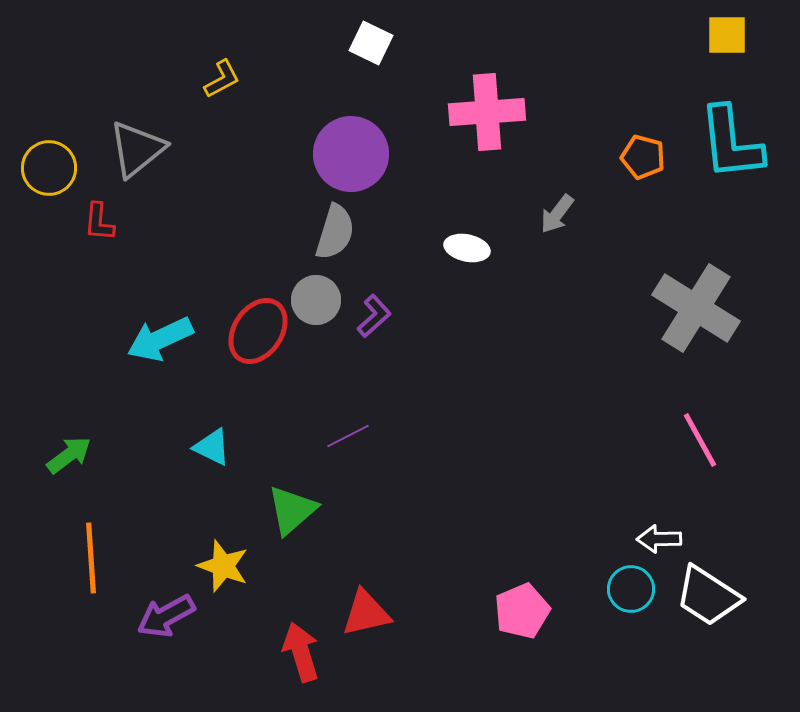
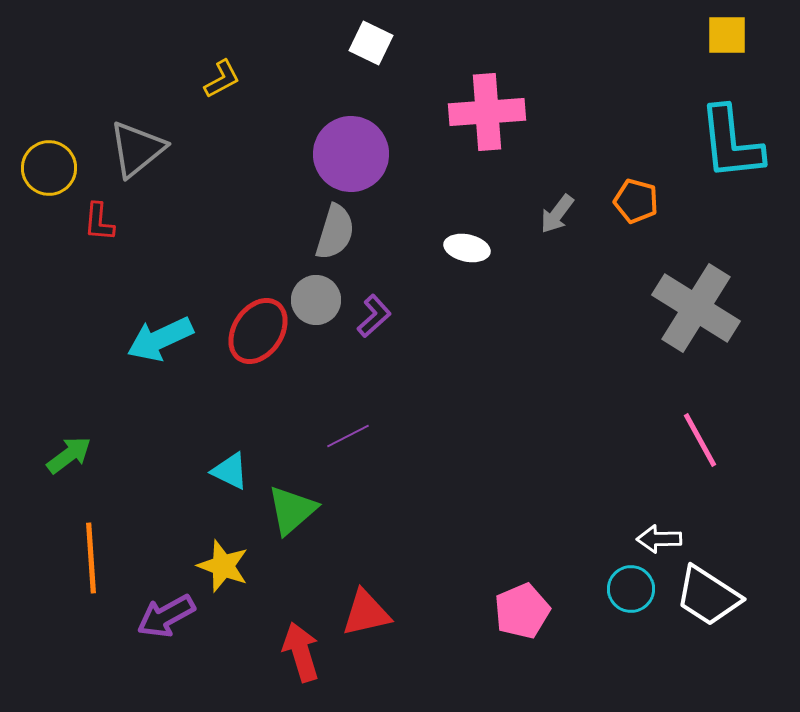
orange pentagon: moved 7 px left, 44 px down
cyan triangle: moved 18 px right, 24 px down
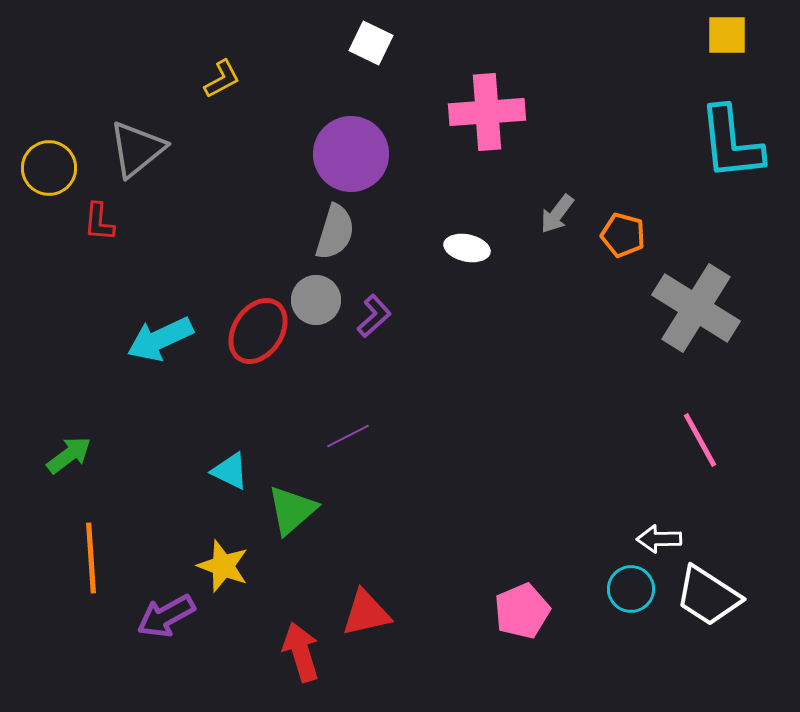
orange pentagon: moved 13 px left, 34 px down
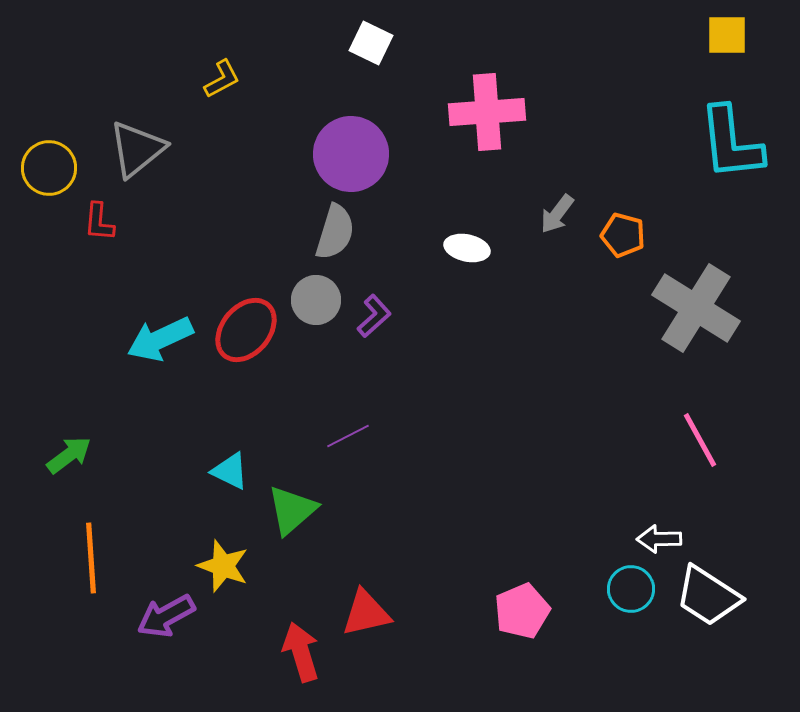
red ellipse: moved 12 px left, 1 px up; rotated 6 degrees clockwise
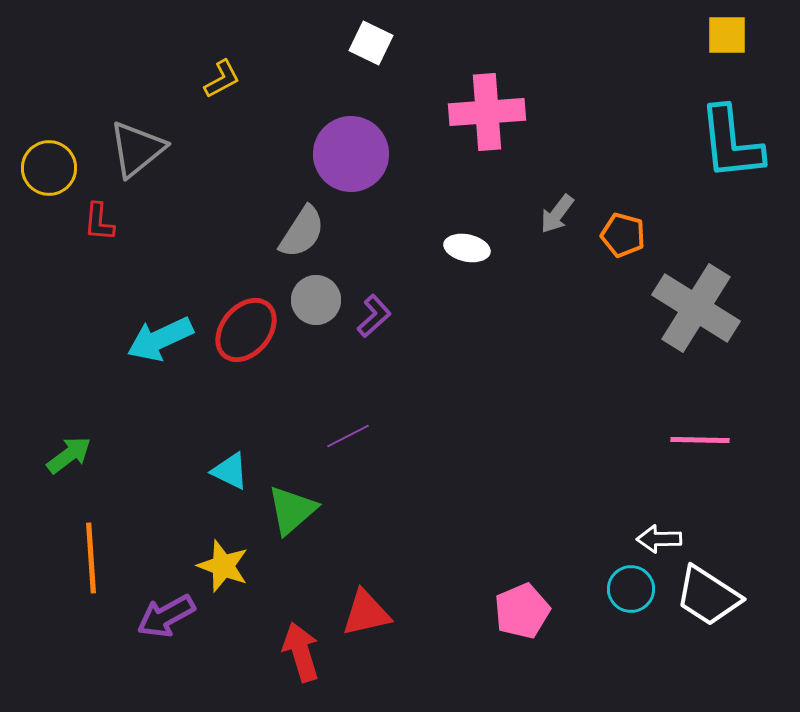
gray semicircle: moved 33 px left; rotated 16 degrees clockwise
pink line: rotated 60 degrees counterclockwise
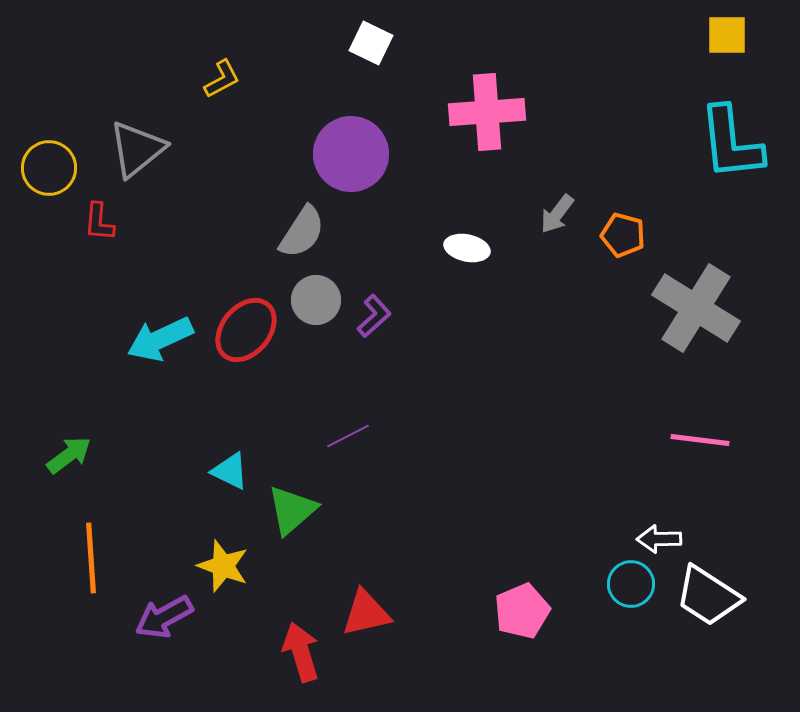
pink line: rotated 6 degrees clockwise
cyan circle: moved 5 px up
purple arrow: moved 2 px left, 1 px down
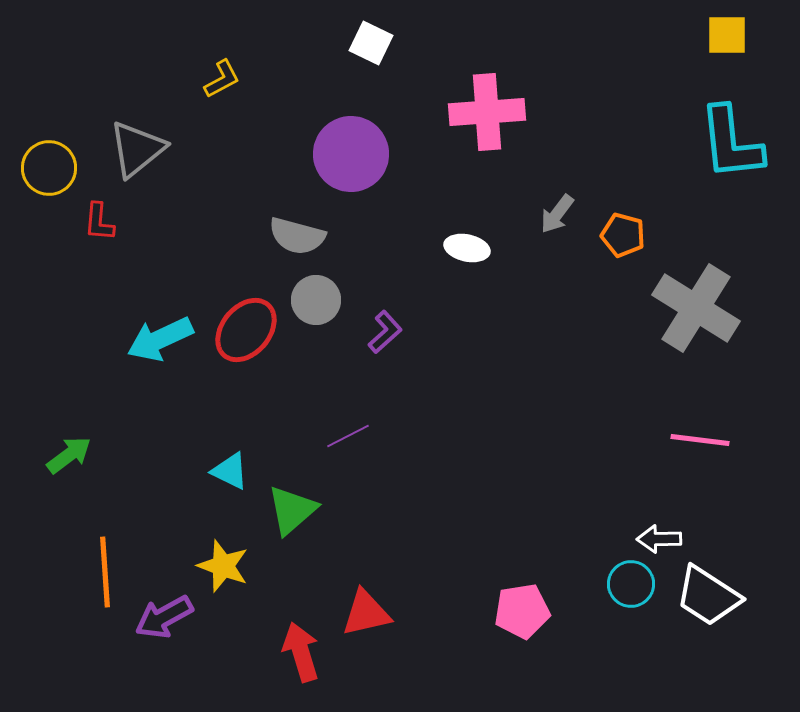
gray semicircle: moved 5 px left, 4 px down; rotated 72 degrees clockwise
purple L-shape: moved 11 px right, 16 px down
orange line: moved 14 px right, 14 px down
pink pentagon: rotated 14 degrees clockwise
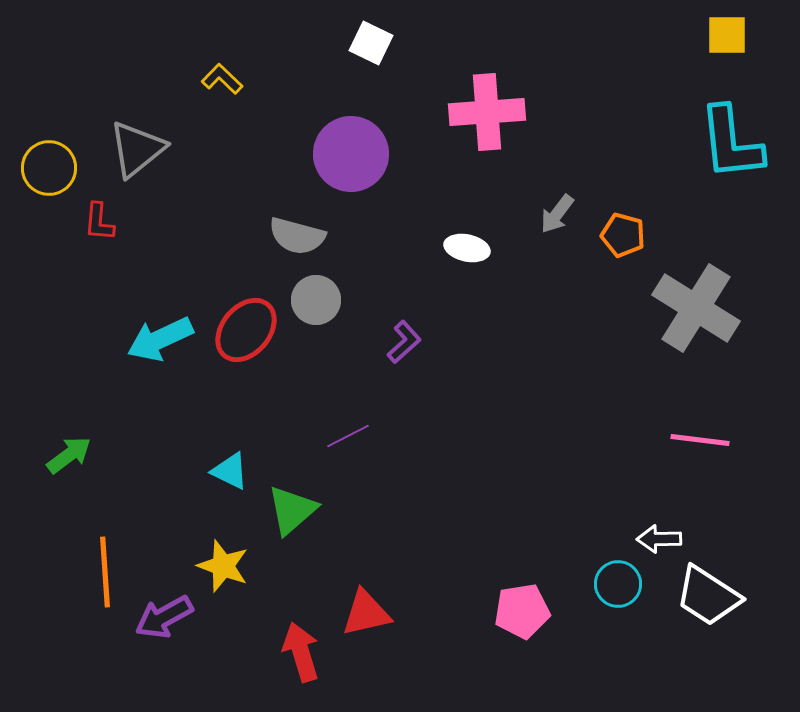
yellow L-shape: rotated 108 degrees counterclockwise
purple L-shape: moved 19 px right, 10 px down
cyan circle: moved 13 px left
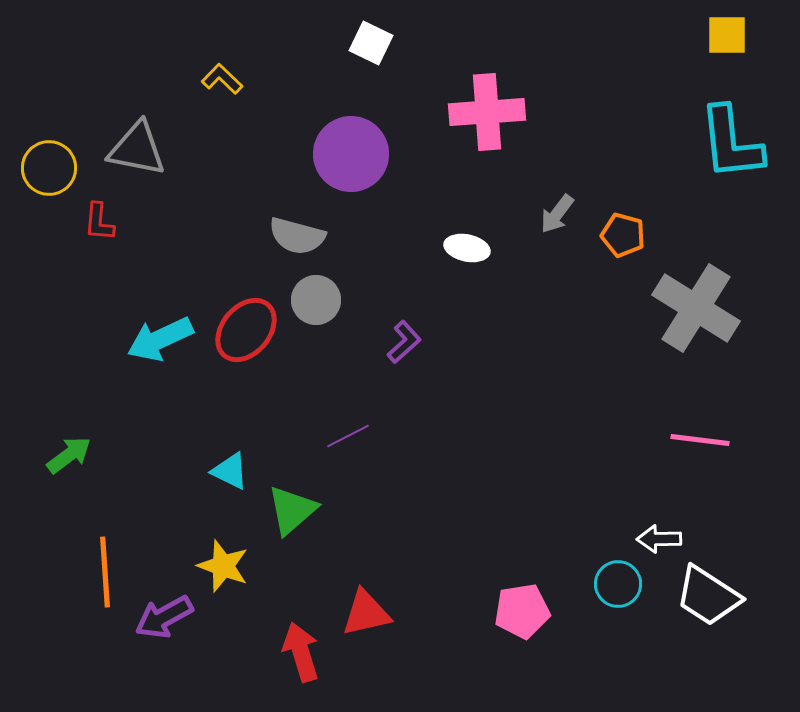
gray triangle: rotated 50 degrees clockwise
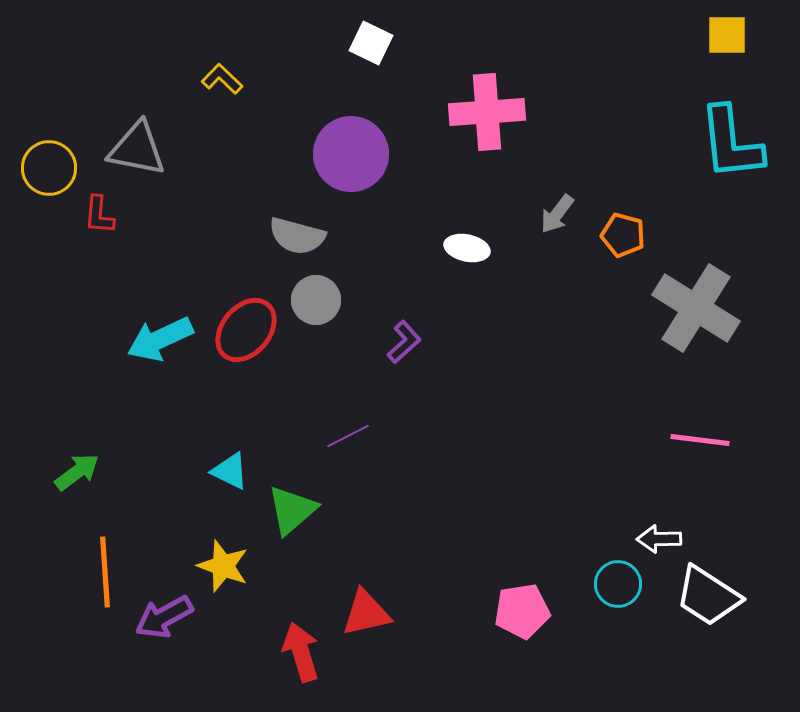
red L-shape: moved 7 px up
green arrow: moved 8 px right, 17 px down
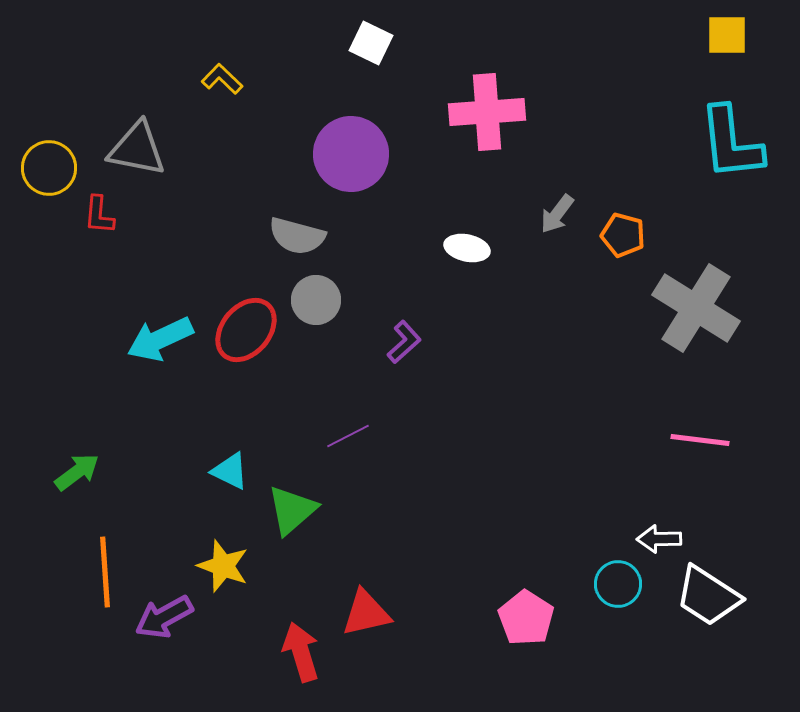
pink pentagon: moved 4 px right, 7 px down; rotated 30 degrees counterclockwise
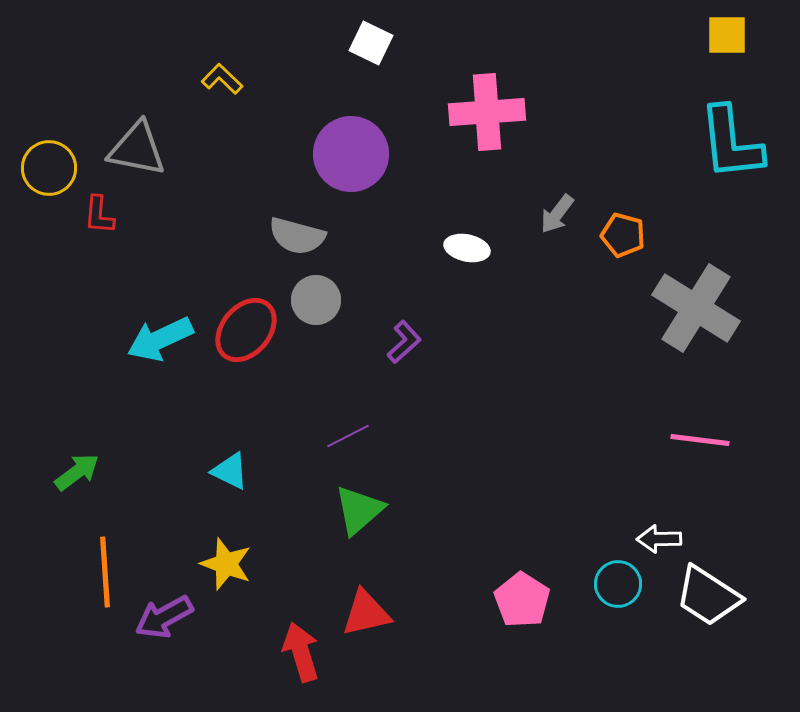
green triangle: moved 67 px right
yellow star: moved 3 px right, 2 px up
pink pentagon: moved 4 px left, 18 px up
